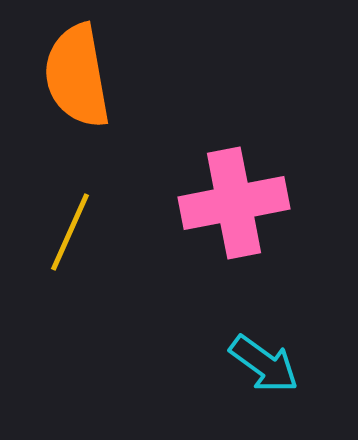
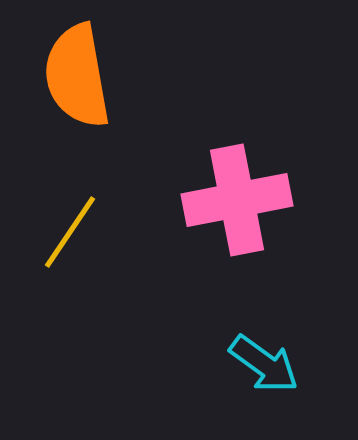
pink cross: moved 3 px right, 3 px up
yellow line: rotated 10 degrees clockwise
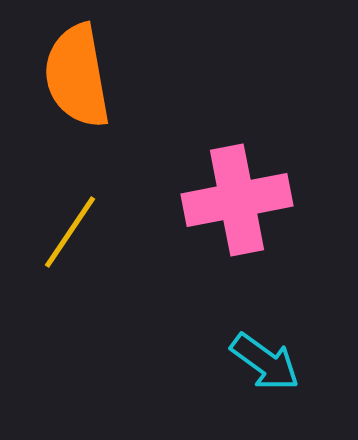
cyan arrow: moved 1 px right, 2 px up
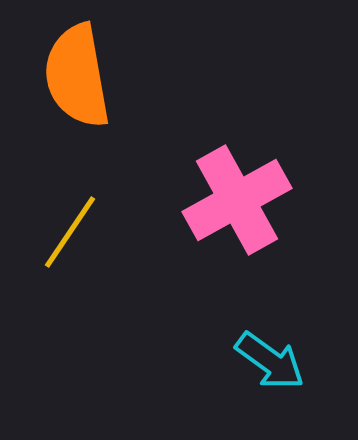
pink cross: rotated 18 degrees counterclockwise
cyan arrow: moved 5 px right, 1 px up
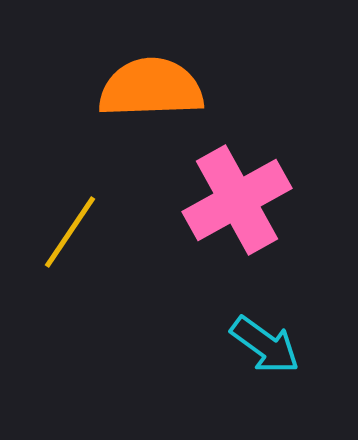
orange semicircle: moved 74 px right, 12 px down; rotated 98 degrees clockwise
cyan arrow: moved 5 px left, 16 px up
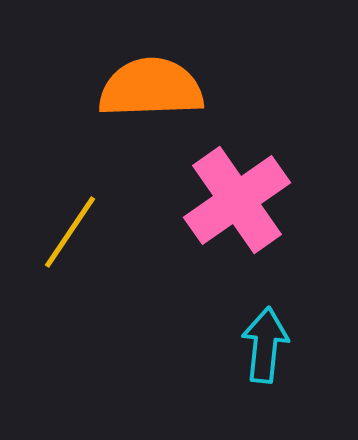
pink cross: rotated 6 degrees counterclockwise
cyan arrow: rotated 120 degrees counterclockwise
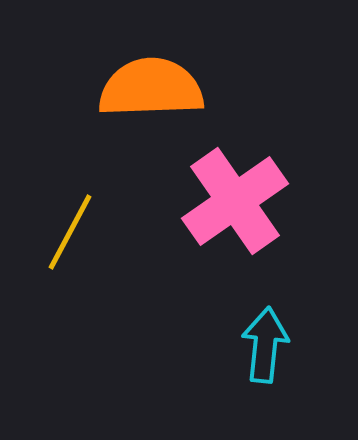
pink cross: moved 2 px left, 1 px down
yellow line: rotated 6 degrees counterclockwise
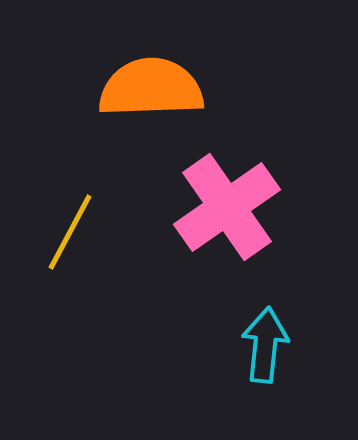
pink cross: moved 8 px left, 6 px down
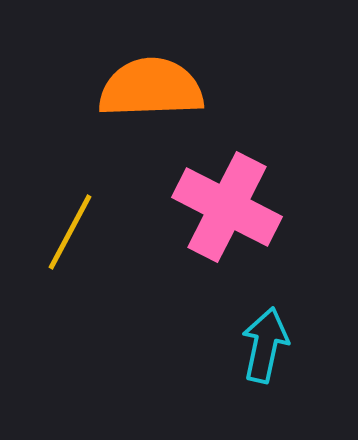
pink cross: rotated 28 degrees counterclockwise
cyan arrow: rotated 6 degrees clockwise
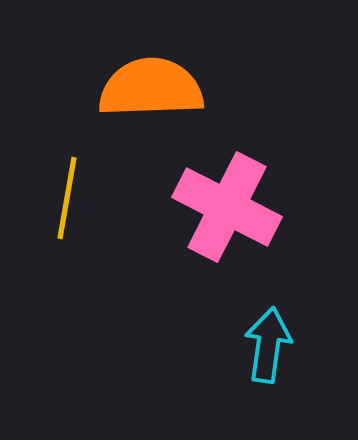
yellow line: moved 3 px left, 34 px up; rotated 18 degrees counterclockwise
cyan arrow: moved 3 px right; rotated 4 degrees counterclockwise
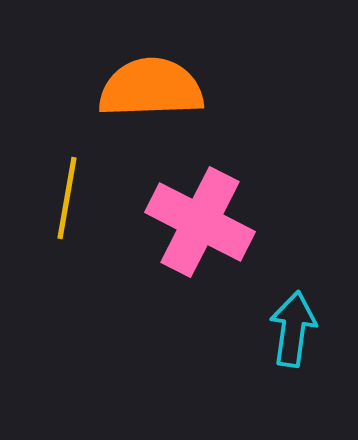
pink cross: moved 27 px left, 15 px down
cyan arrow: moved 25 px right, 16 px up
